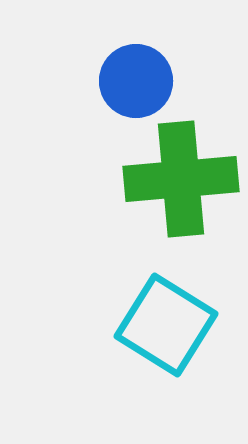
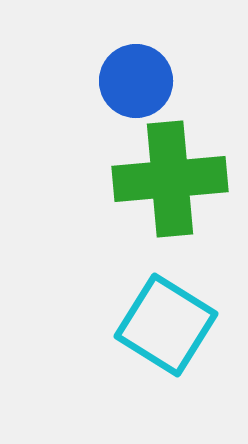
green cross: moved 11 px left
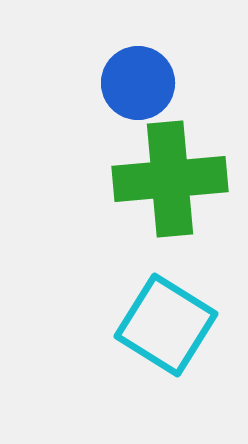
blue circle: moved 2 px right, 2 px down
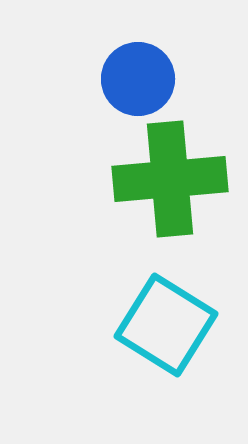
blue circle: moved 4 px up
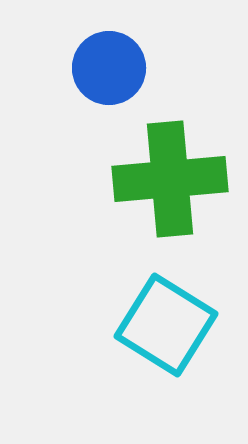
blue circle: moved 29 px left, 11 px up
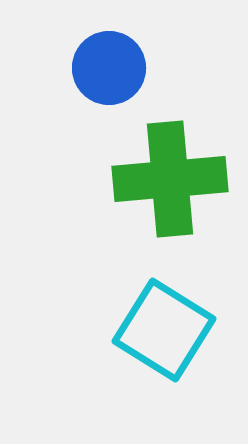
cyan square: moved 2 px left, 5 px down
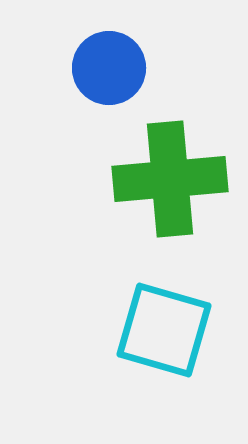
cyan square: rotated 16 degrees counterclockwise
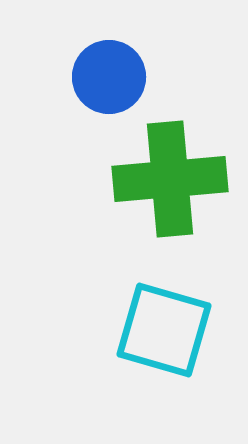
blue circle: moved 9 px down
